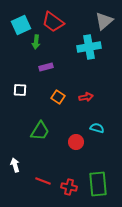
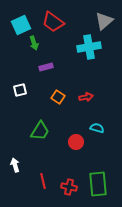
green arrow: moved 2 px left, 1 px down; rotated 24 degrees counterclockwise
white square: rotated 16 degrees counterclockwise
red line: rotated 56 degrees clockwise
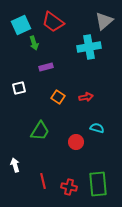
white square: moved 1 px left, 2 px up
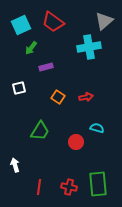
green arrow: moved 3 px left, 5 px down; rotated 56 degrees clockwise
red line: moved 4 px left, 6 px down; rotated 21 degrees clockwise
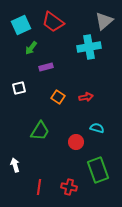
green rectangle: moved 14 px up; rotated 15 degrees counterclockwise
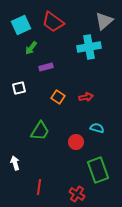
white arrow: moved 2 px up
red cross: moved 8 px right, 7 px down; rotated 21 degrees clockwise
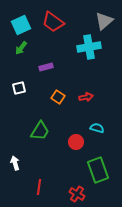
green arrow: moved 10 px left
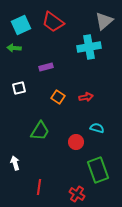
green arrow: moved 7 px left; rotated 56 degrees clockwise
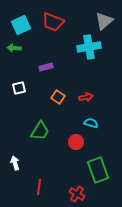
red trapezoid: rotated 15 degrees counterclockwise
cyan semicircle: moved 6 px left, 5 px up
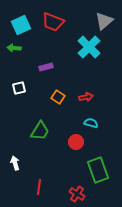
cyan cross: rotated 35 degrees counterclockwise
